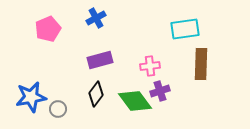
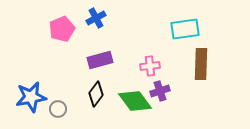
pink pentagon: moved 14 px right
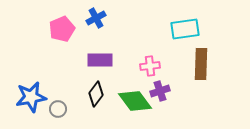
purple rectangle: rotated 15 degrees clockwise
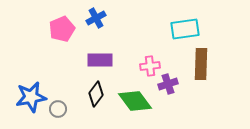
purple cross: moved 8 px right, 7 px up
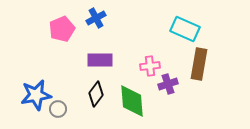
cyan rectangle: rotated 32 degrees clockwise
brown rectangle: moved 2 px left; rotated 8 degrees clockwise
blue star: moved 5 px right, 2 px up
green diamond: moved 3 px left; rotated 32 degrees clockwise
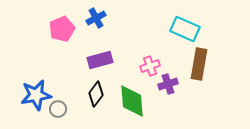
purple rectangle: rotated 15 degrees counterclockwise
pink cross: rotated 12 degrees counterclockwise
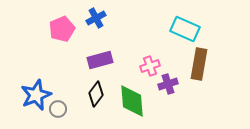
blue star: rotated 12 degrees counterclockwise
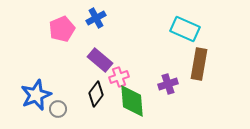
purple rectangle: rotated 55 degrees clockwise
pink cross: moved 31 px left, 11 px down
